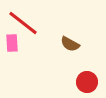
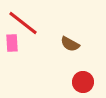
red circle: moved 4 px left
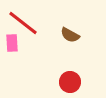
brown semicircle: moved 9 px up
red circle: moved 13 px left
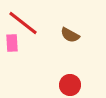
red circle: moved 3 px down
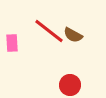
red line: moved 26 px right, 8 px down
brown semicircle: moved 3 px right
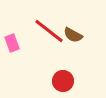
pink rectangle: rotated 18 degrees counterclockwise
red circle: moved 7 px left, 4 px up
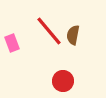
red line: rotated 12 degrees clockwise
brown semicircle: rotated 72 degrees clockwise
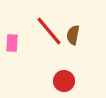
pink rectangle: rotated 24 degrees clockwise
red circle: moved 1 px right
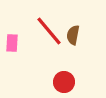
red circle: moved 1 px down
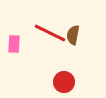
red line: moved 1 px right, 2 px down; rotated 24 degrees counterclockwise
pink rectangle: moved 2 px right, 1 px down
